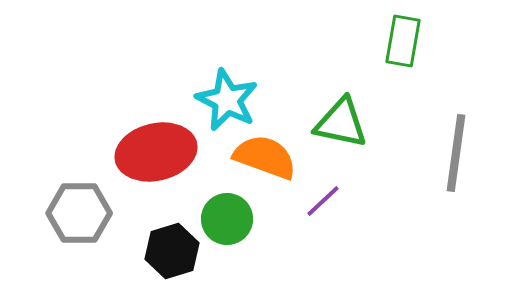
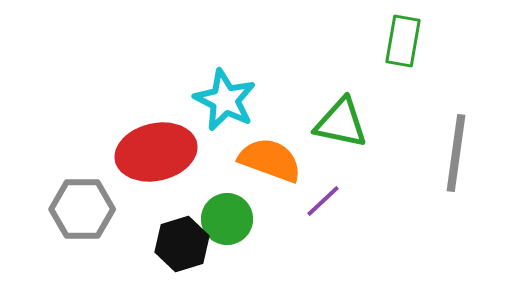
cyan star: moved 2 px left
orange semicircle: moved 5 px right, 3 px down
gray hexagon: moved 3 px right, 4 px up
black hexagon: moved 10 px right, 7 px up
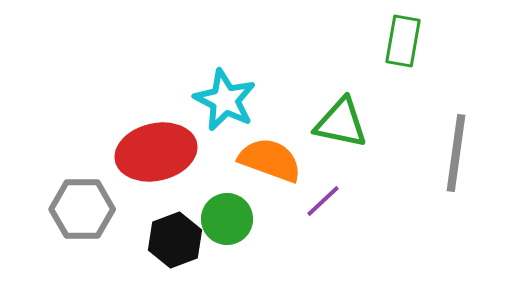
black hexagon: moved 7 px left, 4 px up; rotated 4 degrees counterclockwise
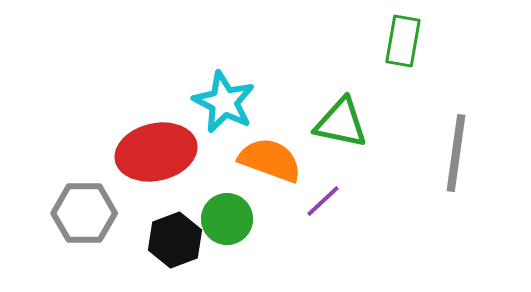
cyan star: moved 1 px left, 2 px down
gray hexagon: moved 2 px right, 4 px down
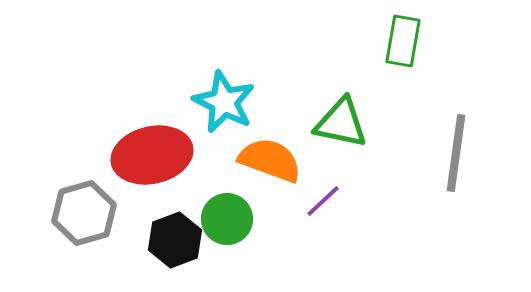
red ellipse: moved 4 px left, 3 px down
gray hexagon: rotated 16 degrees counterclockwise
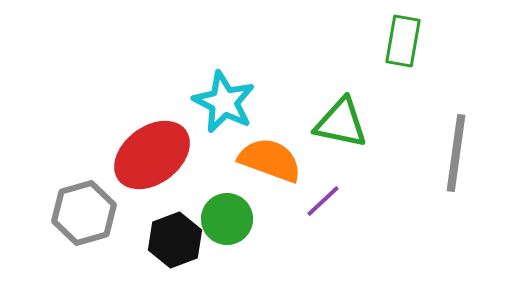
red ellipse: rotated 24 degrees counterclockwise
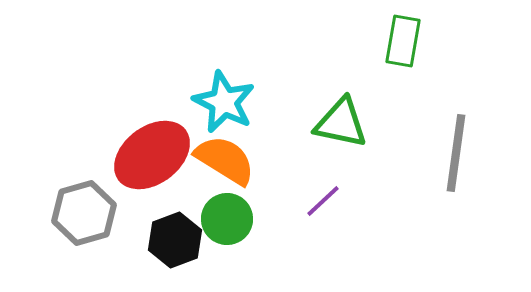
orange semicircle: moved 45 px left; rotated 12 degrees clockwise
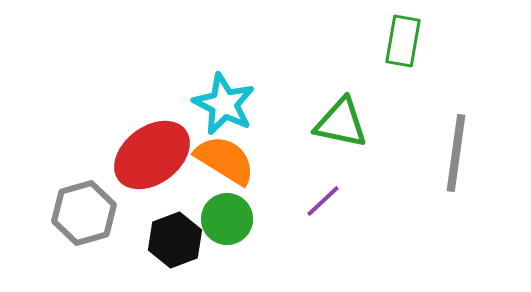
cyan star: moved 2 px down
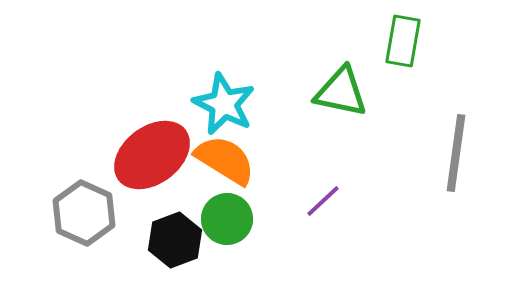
green triangle: moved 31 px up
gray hexagon: rotated 20 degrees counterclockwise
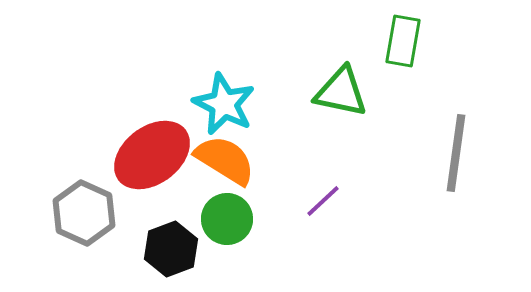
black hexagon: moved 4 px left, 9 px down
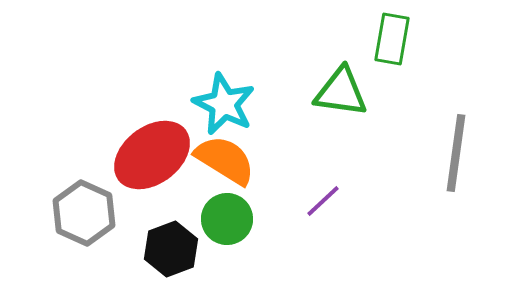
green rectangle: moved 11 px left, 2 px up
green triangle: rotated 4 degrees counterclockwise
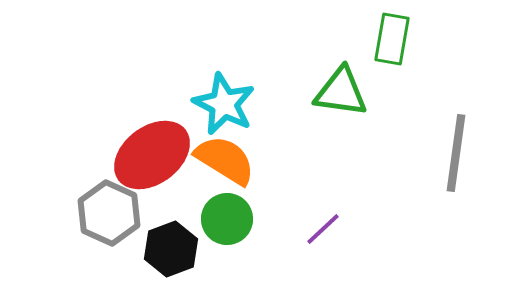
purple line: moved 28 px down
gray hexagon: moved 25 px right
